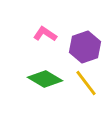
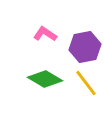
purple hexagon: rotated 8 degrees clockwise
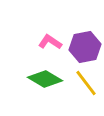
pink L-shape: moved 5 px right, 8 px down
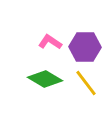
purple hexagon: rotated 12 degrees clockwise
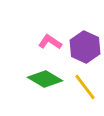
purple hexagon: rotated 24 degrees clockwise
yellow line: moved 1 px left, 4 px down
